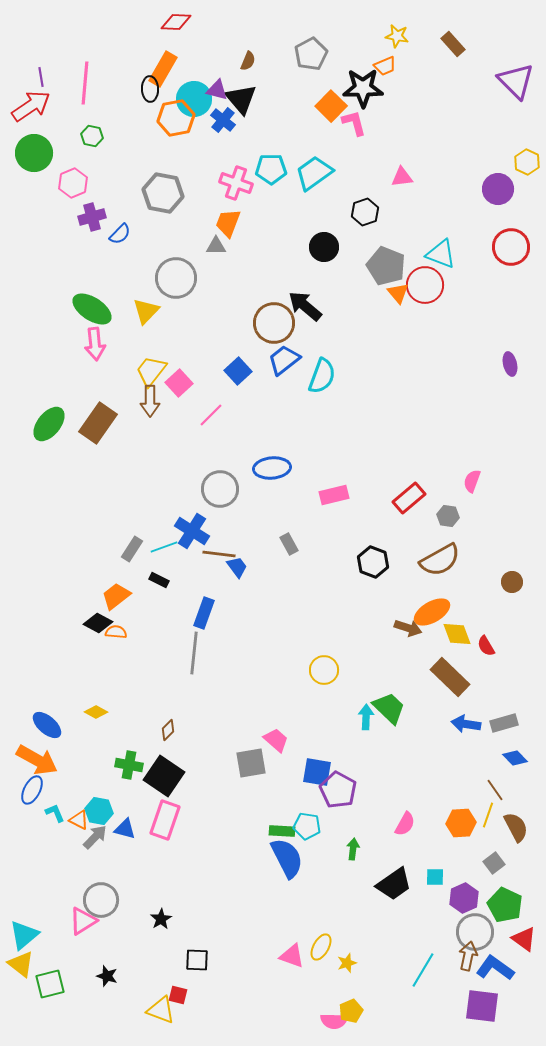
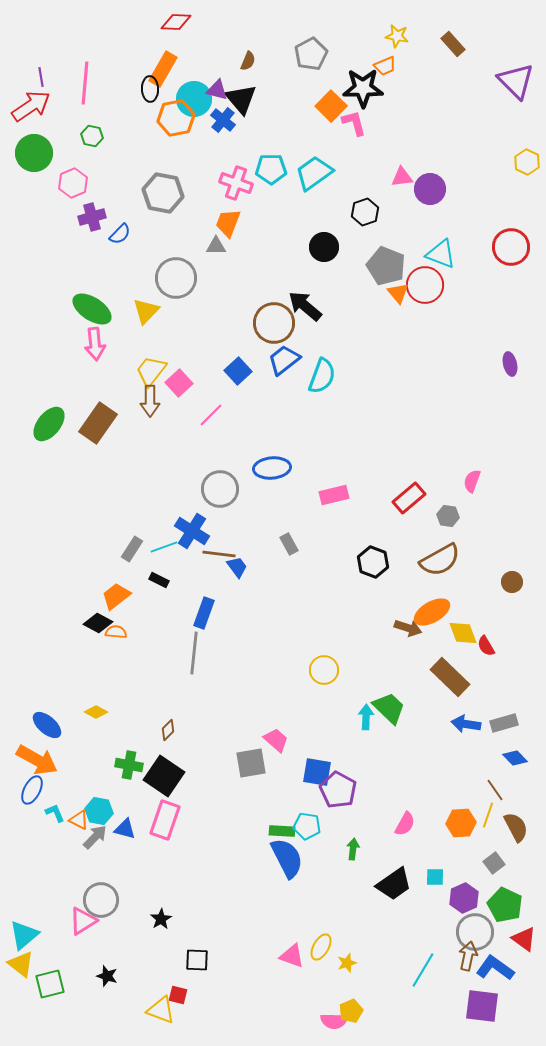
purple circle at (498, 189): moved 68 px left
yellow diamond at (457, 634): moved 6 px right, 1 px up
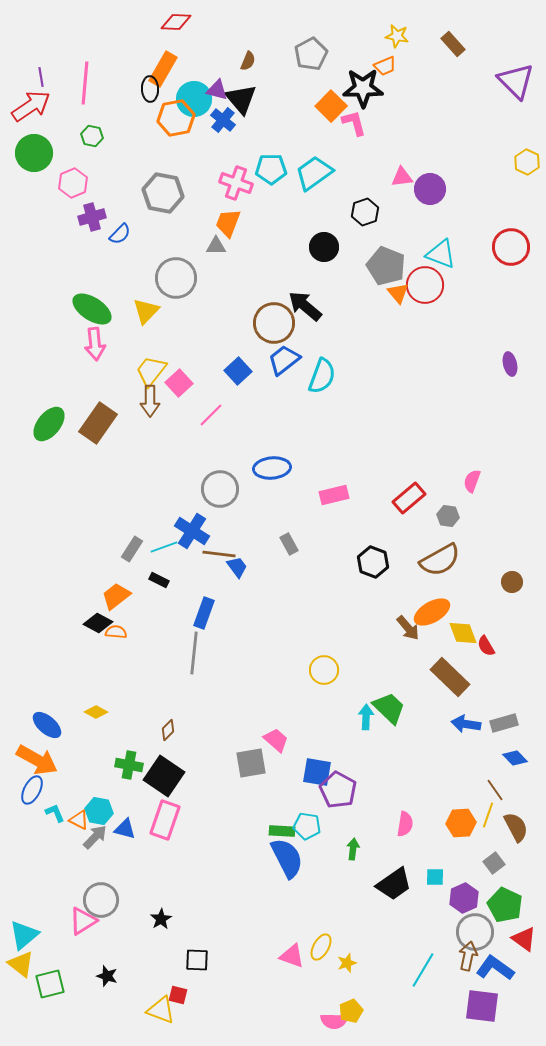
brown arrow at (408, 628): rotated 32 degrees clockwise
pink semicircle at (405, 824): rotated 20 degrees counterclockwise
